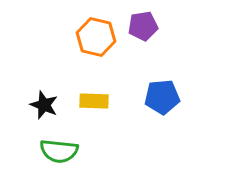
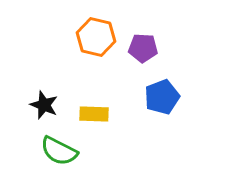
purple pentagon: moved 22 px down; rotated 12 degrees clockwise
blue pentagon: rotated 16 degrees counterclockwise
yellow rectangle: moved 13 px down
green semicircle: rotated 21 degrees clockwise
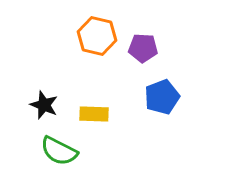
orange hexagon: moved 1 px right, 1 px up
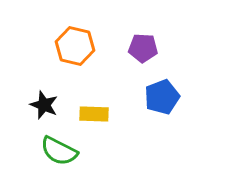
orange hexagon: moved 22 px left, 10 px down
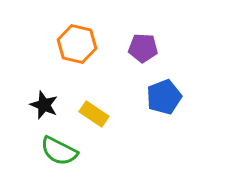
orange hexagon: moved 2 px right, 2 px up
blue pentagon: moved 2 px right
yellow rectangle: rotated 32 degrees clockwise
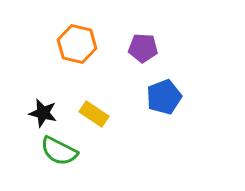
black star: moved 1 px left, 8 px down; rotated 8 degrees counterclockwise
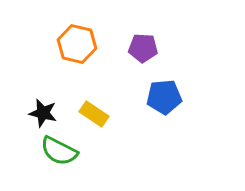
blue pentagon: rotated 16 degrees clockwise
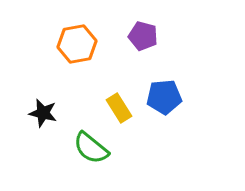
orange hexagon: rotated 24 degrees counterclockwise
purple pentagon: moved 12 px up; rotated 12 degrees clockwise
yellow rectangle: moved 25 px right, 6 px up; rotated 24 degrees clockwise
green semicircle: moved 32 px right, 3 px up; rotated 12 degrees clockwise
